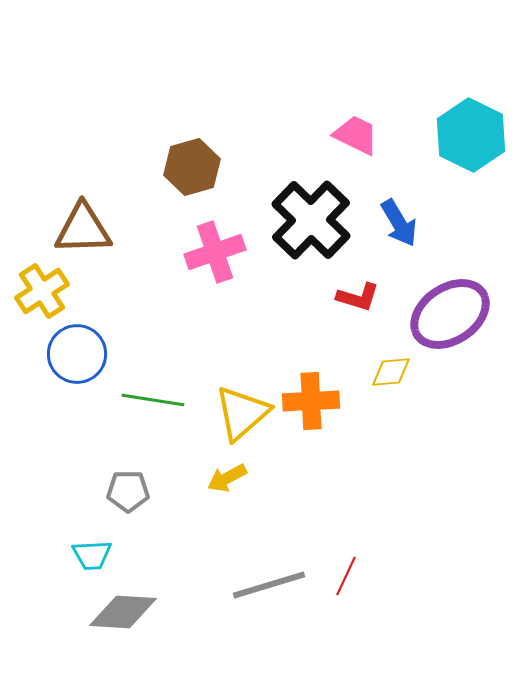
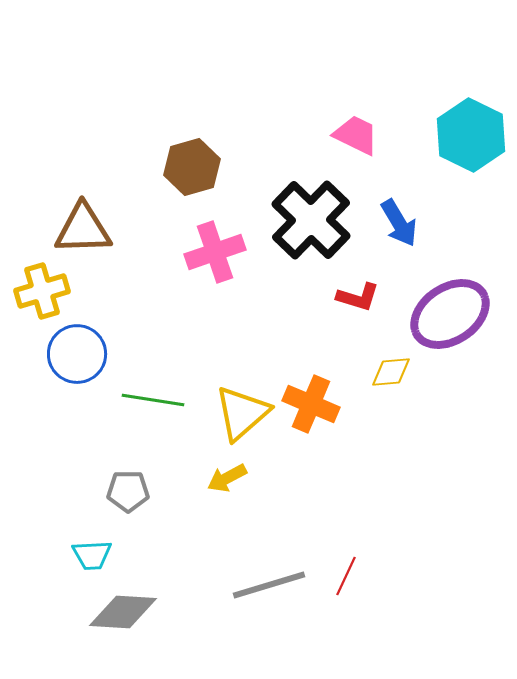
yellow cross: rotated 16 degrees clockwise
orange cross: moved 3 px down; rotated 26 degrees clockwise
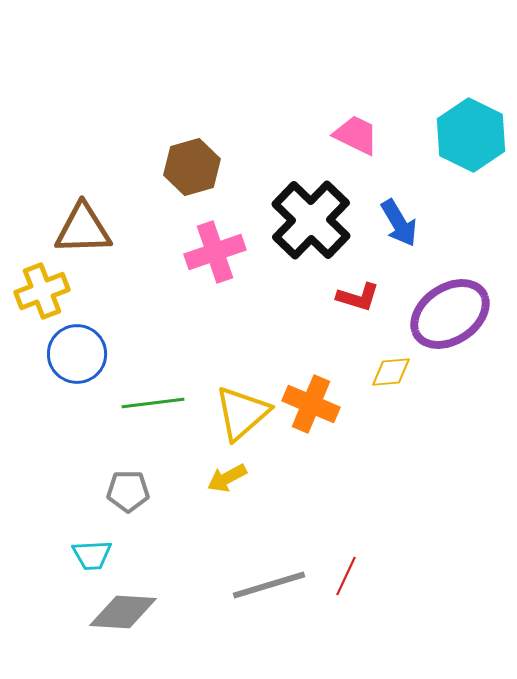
yellow cross: rotated 4 degrees counterclockwise
green line: moved 3 px down; rotated 16 degrees counterclockwise
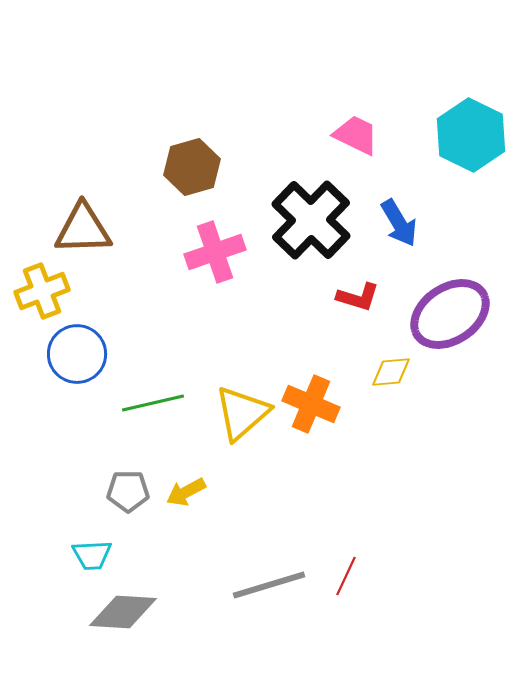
green line: rotated 6 degrees counterclockwise
yellow arrow: moved 41 px left, 14 px down
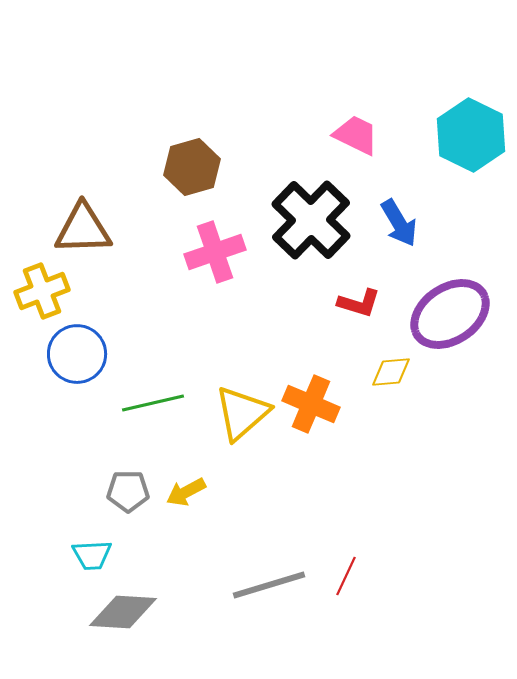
red L-shape: moved 1 px right, 6 px down
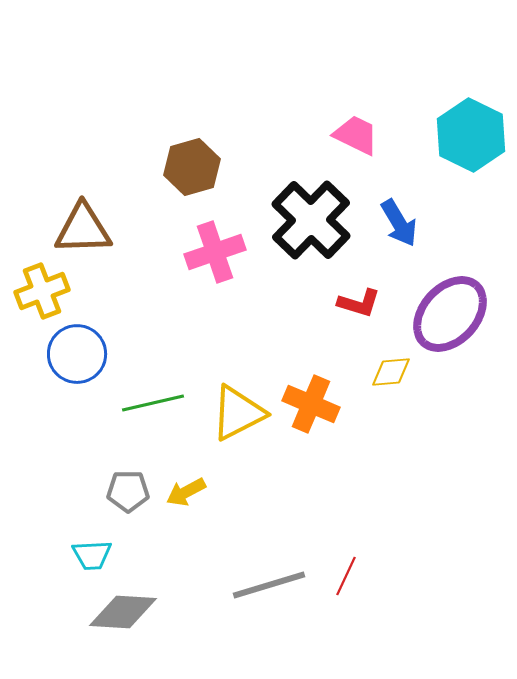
purple ellipse: rotated 14 degrees counterclockwise
yellow triangle: moved 4 px left; rotated 14 degrees clockwise
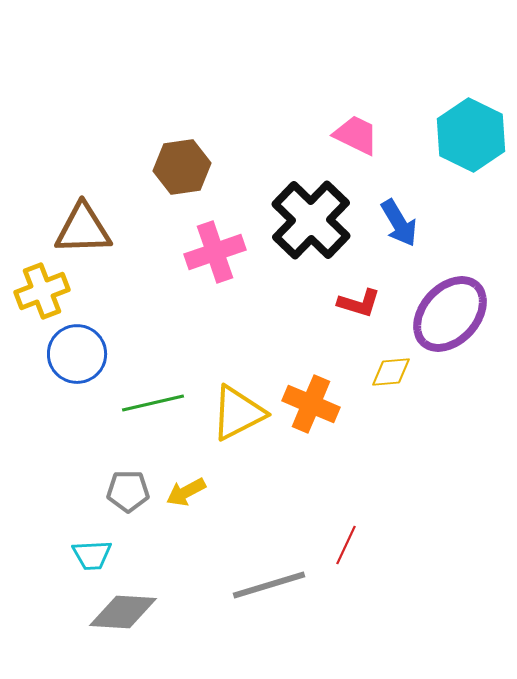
brown hexagon: moved 10 px left; rotated 8 degrees clockwise
red line: moved 31 px up
